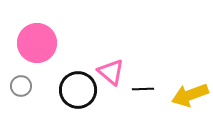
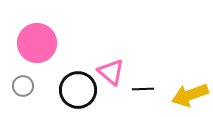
gray circle: moved 2 px right
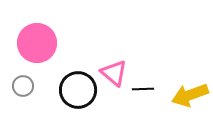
pink triangle: moved 3 px right, 1 px down
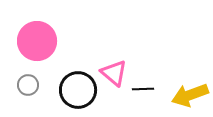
pink circle: moved 2 px up
gray circle: moved 5 px right, 1 px up
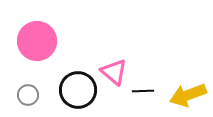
pink triangle: moved 1 px up
gray circle: moved 10 px down
black line: moved 2 px down
yellow arrow: moved 2 px left
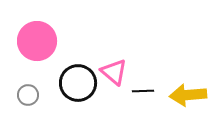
black circle: moved 7 px up
yellow arrow: rotated 15 degrees clockwise
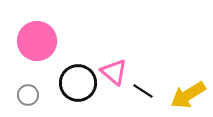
black line: rotated 35 degrees clockwise
yellow arrow: rotated 27 degrees counterclockwise
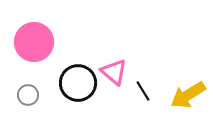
pink circle: moved 3 px left, 1 px down
black line: rotated 25 degrees clockwise
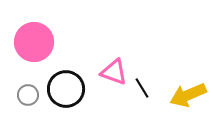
pink triangle: rotated 20 degrees counterclockwise
black circle: moved 12 px left, 6 px down
black line: moved 1 px left, 3 px up
yellow arrow: rotated 9 degrees clockwise
